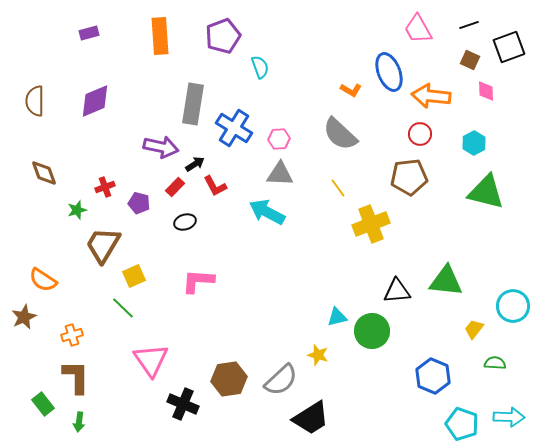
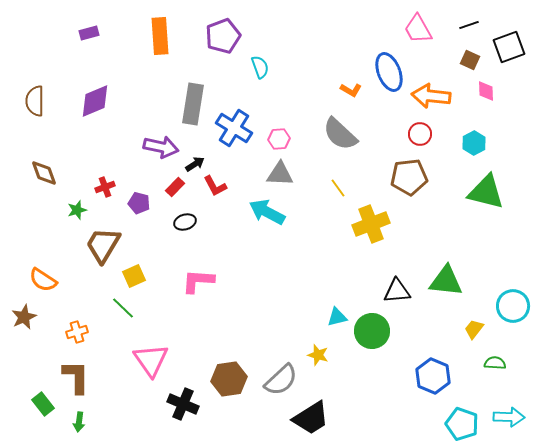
orange cross at (72, 335): moved 5 px right, 3 px up
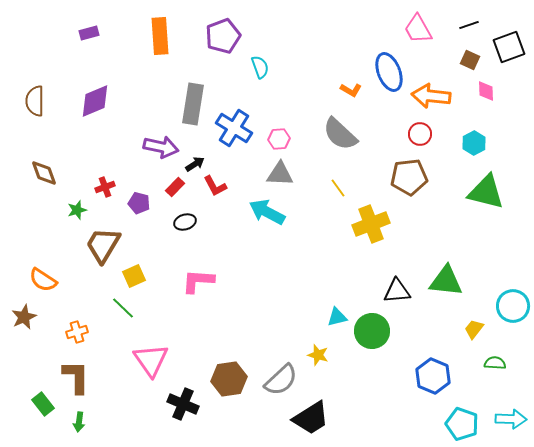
cyan arrow at (509, 417): moved 2 px right, 2 px down
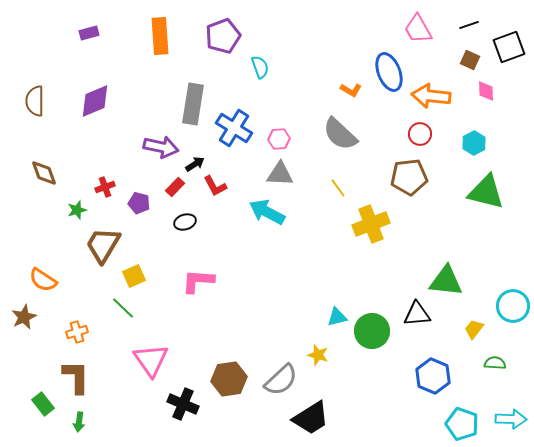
black triangle at (397, 291): moved 20 px right, 23 px down
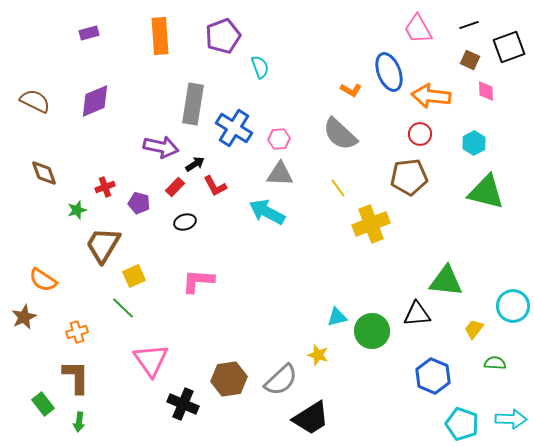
brown semicircle at (35, 101): rotated 116 degrees clockwise
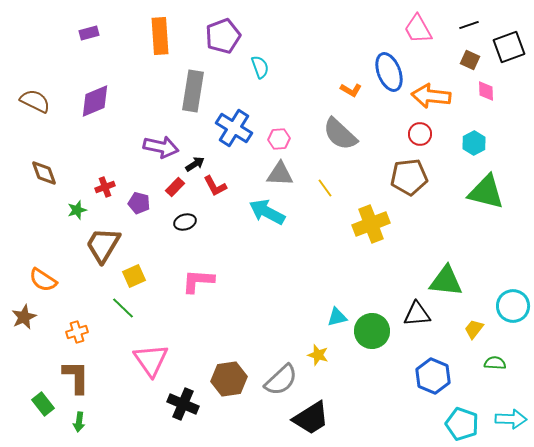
gray rectangle at (193, 104): moved 13 px up
yellow line at (338, 188): moved 13 px left
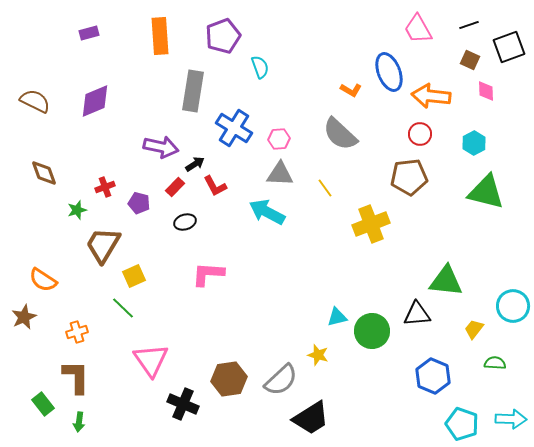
pink L-shape at (198, 281): moved 10 px right, 7 px up
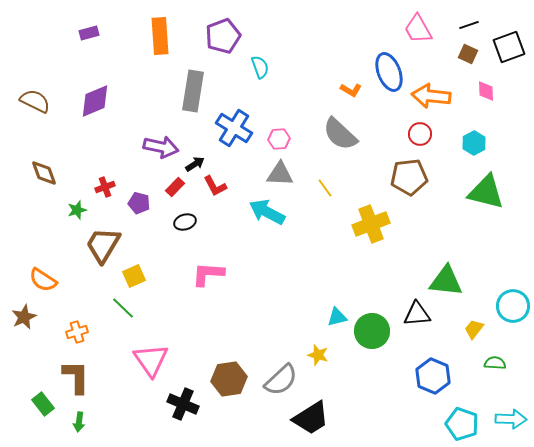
brown square at (470, 60): moved 2 px left, 6 px up
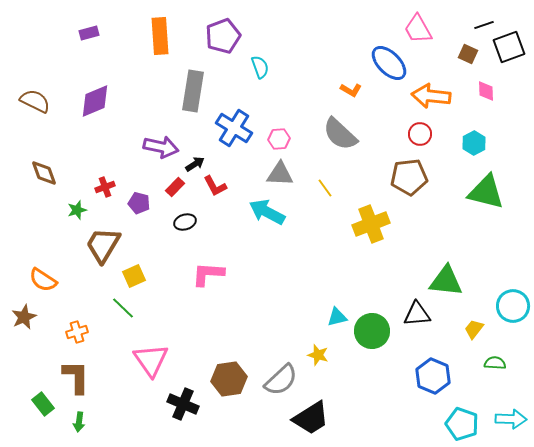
black line at (469, 25): moved 15 px right
blue ellipse at (389, 72): moved 9 px up; rotated 24 degrees counterclockwise
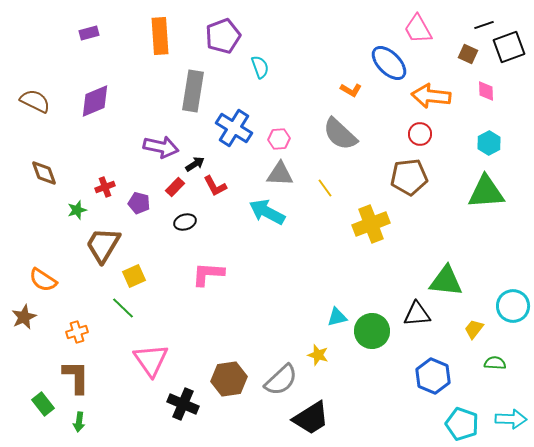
cyan hexagon at (474, 143): moved 15 px right
green triangle at (486, 192): rotated 18 degrees counterclockwise
